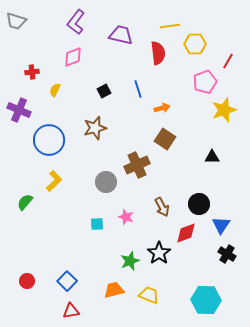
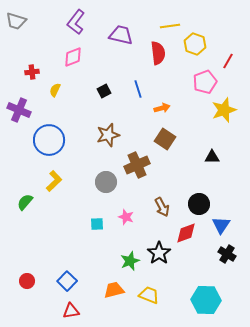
yellow hexagon: rotated 20 degrees clockwise
brown star: moved 13 px right, 7 px down
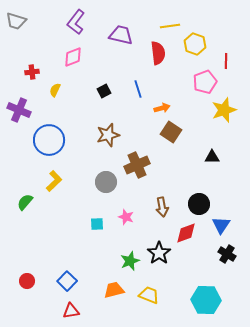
red line: moved 2 px left; rotated 28 degrees counterclockwise
brown square: moved 6 px right, 7 px up
brown arrow: rotated 18 degrees clockwise
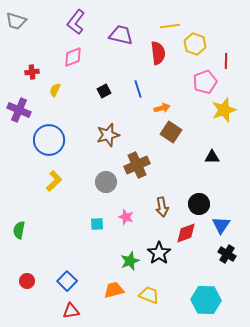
green semicircle: moved 6 px left, 28 px down; rotated 30 degrees counterclockwise
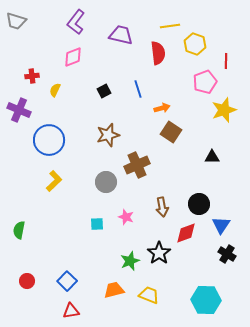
red cross: moved 4 px down
